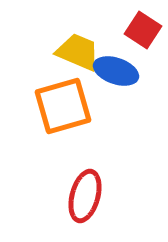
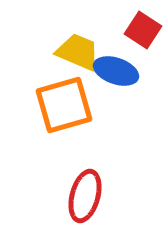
orange square: moved 1 px right, 1 px up
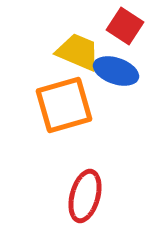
red square: moved 18 px left, 4 px up
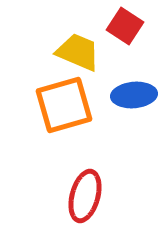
blue ellipse: moved 18 px right, 24 px down; rotated 24 degrees counterclockwise
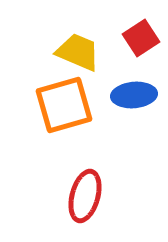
red square: moved 16 px right, 12 px down; rotated 24 degrees clockwise
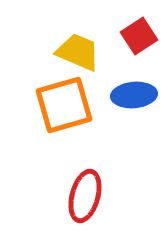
red square: moved 2 px left, 2 px up
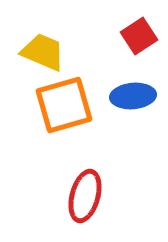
yellow trapezoid: moved 35 px left
blue ellipse: moved 1 px left, 1 px down
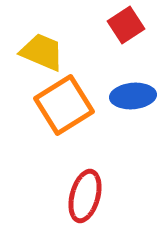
red square: moved 13 px left, 11 px up
yellow trapezoid: moved 1 px left
orange square: rotated 16 degrees counterclockwise
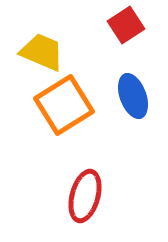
blue ellipse: rotated 75 degrees clockwise
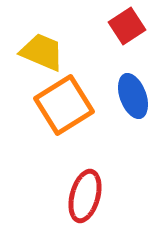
red square: moved 1 px right, 1 px down
